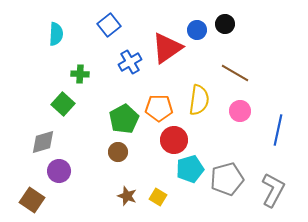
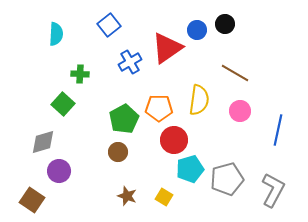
yellow square: moved 6 px right
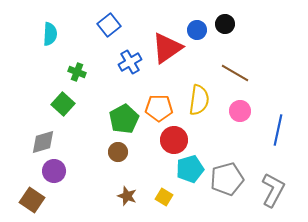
cyan semicircle: moved 6 px left
green cross: moved 3 px left, 2 px up; rotated 18 degrees clockwise
purple circle: moved 5 px left
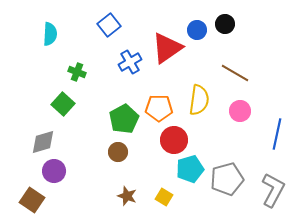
blue line: moved 1 px left, 4 px down
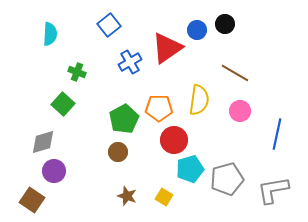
gray L-shape: rotated 128 degrees counterclockwise
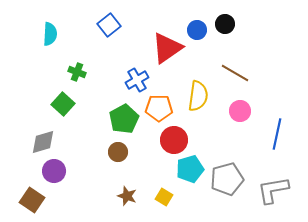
blue cross: moved 7 px right, 18 px down
yellow semicircle: moved 1 px left, 4 px up
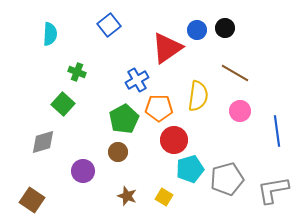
black circle: moved 4 px down
blue line: moved 3 px up; rotated 20 degrees counterclockwise
purple circle: moved 29 px right
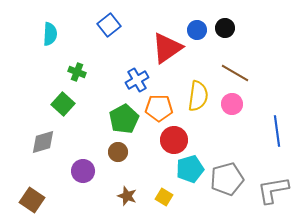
pink circle: moved 8 px left, 7 px up
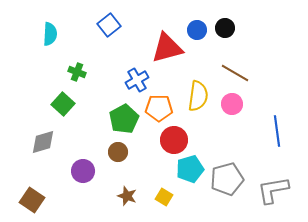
red triangle: rotated 20 degrees clockwise
